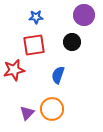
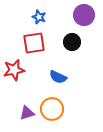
blue star: moved 3 px right; rotated 24 degrees clockwise
red square: moved 2 px up
blue semicircle: moved 2 px down; rotated 84 degrees counterclockwise
purple triangle: rotated 28 degrees clockwise
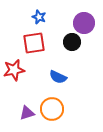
purple circle: moved 8 px down
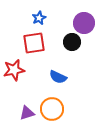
blue star: moved 1 px down; rotated 24 degrees clockwise
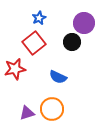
red square: rotated 30 degrees counterclockwise
red star: moved 1 px right, 1 px up
